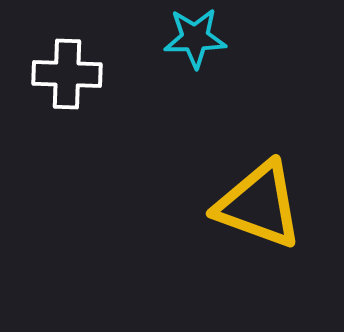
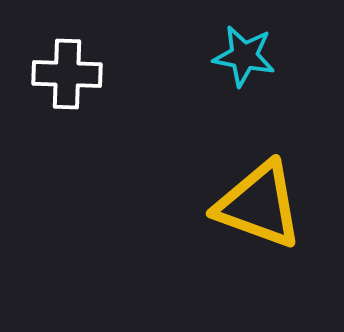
cyan star: moved 49 px right, 18 px down; rotated 12 degrees clockwise
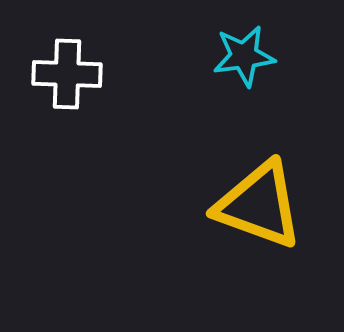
cyan star: rotated 18 degrees counterclockwise
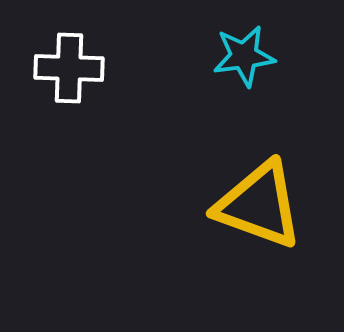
white cross: moved 2 px right, 6 px up
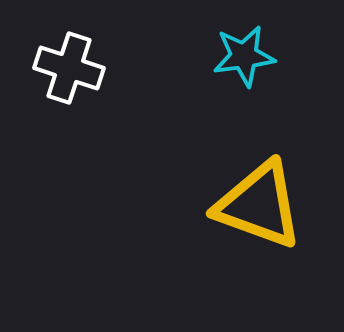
white cross: rotated 16 degrees clockwise
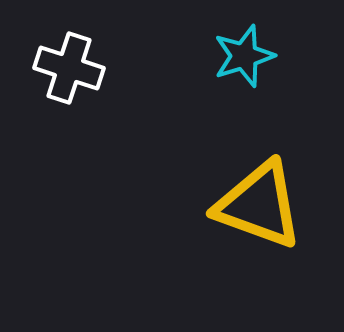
cyan star: rotated 10 degrees counterclockwise
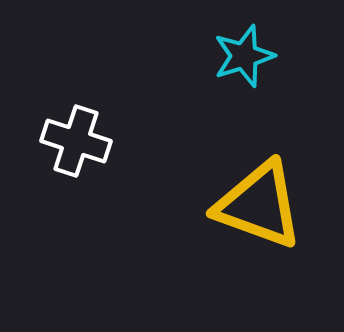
white cross: moved 7 px right, 73 px down
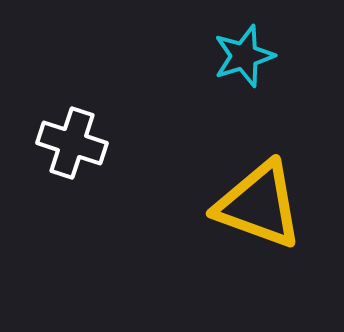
white cross: moved 4 px left, 2 px down
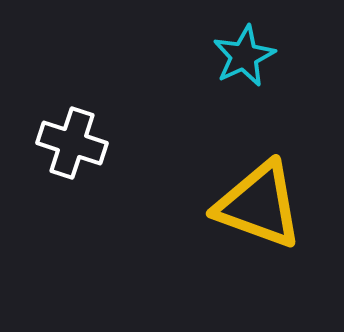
cyan star: rotated 8 degrees counterclockwise
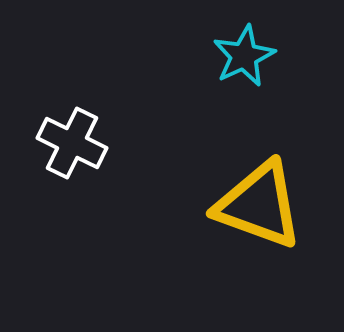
white cross: rotated 8 degrees clockwise
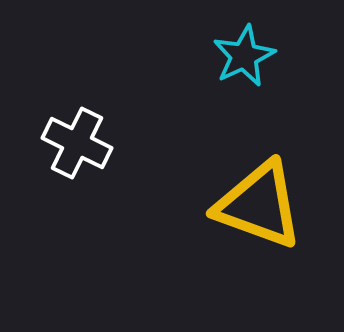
white cross: moved 5 px right
